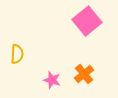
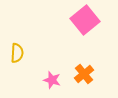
pink square: moved 2 px left, 1 px up
yellow semicircle: moved 1 px up
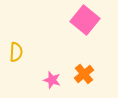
pink square: rotated 12 degrees counterclockwise
yellow semicircle: moved 1 px left, 1 px up
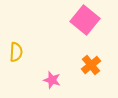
orange cross: moved 7 px right, 9 px up
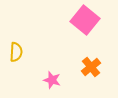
orange cross: moved 2 px down
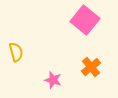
yellow semicircle: rotated 18 degrees counterclockwise
pink star: moved 1 px right
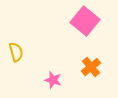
pink square: moved 1 px down
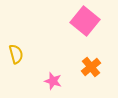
yellow semicircle: moved 2 px down
pink star: moved 1 px down
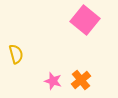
pink square: moved 1 px up
orange cross: moved 10 px left, 13 px down
